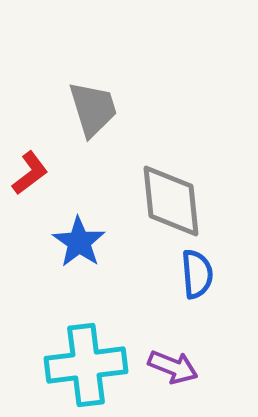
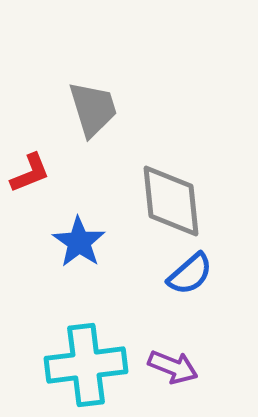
red L-shape: rotated 15 degrees clockwise
blue semicircle: moved 7 px left; rotated 54 degrees clockwise
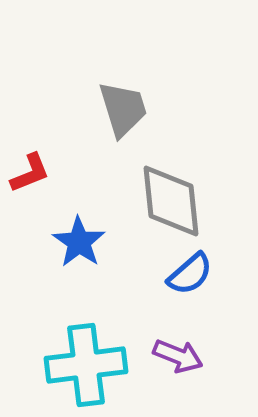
gray trapezoid: moved 30 px right
purple arrow: moved 5 px right, 11 px up
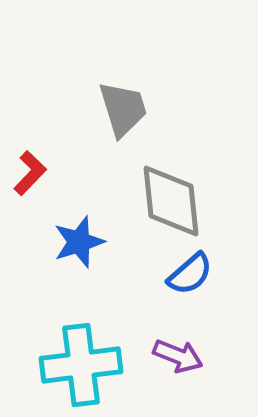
red L-shape: rotated 24 degrees counterclockwise
blue star: rotated 20 degrees clockwise
cyan cross: moved 5 px left
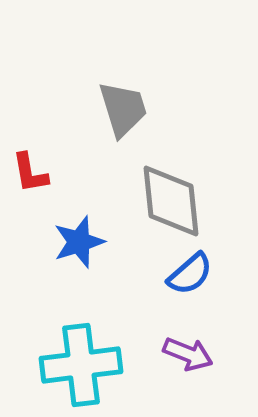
red L-shape: rotated 126 degrees clockwise
purple arrow: moved 10 px right, 2 px up
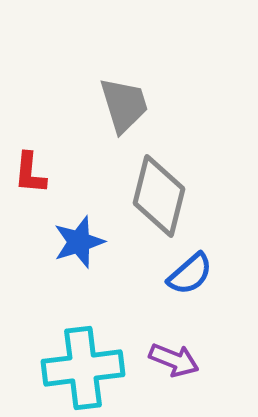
gray trapezoid: moved 1 px right, 4 px up
red L-shape: rotated 15 degrees clockwise
gray diamond: moved 12 px left, 5 px up; rotated 20 degrees clockwise
purple arrow: moved 14 px left, 6 px down
cyan cross: moved 2 px right, 3 px down
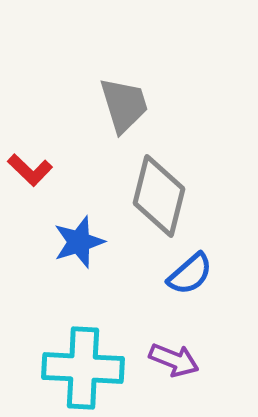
red L-shape: moved 3 px up; rotated 51 degrees counterclockwise
cyan cross: rotated 10 degrees clockwise
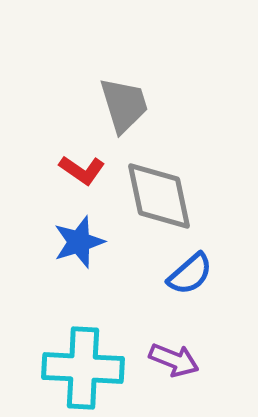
red L-shape: moved 52 px right; rotated 9 degrees counterclockwise
gray diamond: rotated 26 degrees counterclockwise
